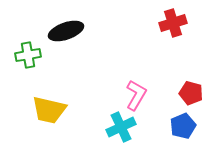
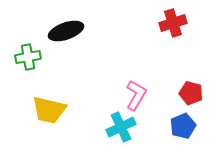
green cross: moved 2 px down
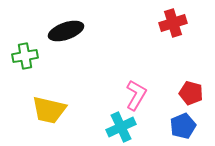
green cross: moved 3 px left, 1 px up
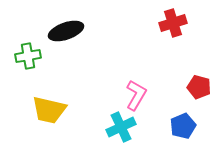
green cross: moved 3 px right
red pentagon: moved 8 px right, 6 px up
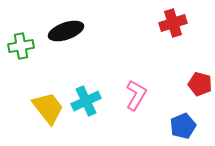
green cross: moved 7 px left, 10 px up
red pentagon: moved 1 px right, 3 px up
yellow trapezoid: moved 1 px left, 2 px up; rotated 141 degrees counterclockwise
cyan cross: moved 35 px left, 26 px up
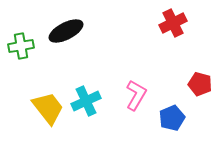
red cross: rotated 8 degrees counterclockwise
black ellipse: rotated 8 degrees counterclockwise
blue pentagon: moved 11 px left, 8 px up
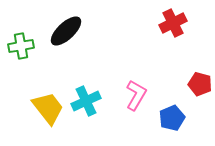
black ellipse: rotated 16 degrees counterclockwise
